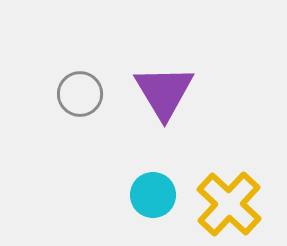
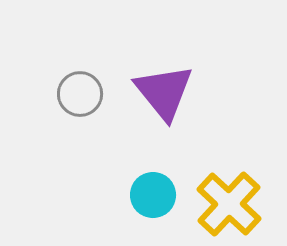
purple triangle: rotated 8 degrees counterclockwise
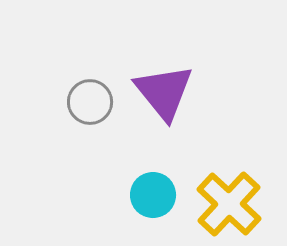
gray circle: moved 10 px right, 8 px down
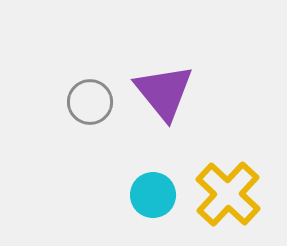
yellow cross: moved 1 px left, 10 px up
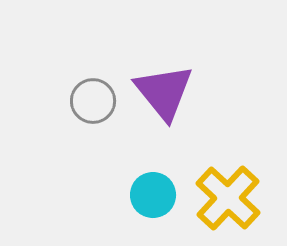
gray circle: moved 3 px right, 1 px up
yellow cross: moved 4 px down
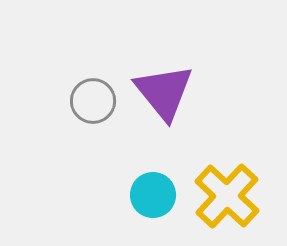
yellow cross: moved 1 px left, 2 px up
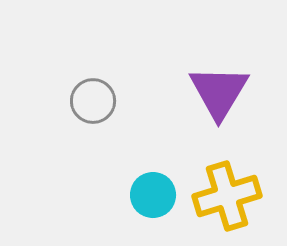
purple triangle: moved 55 px right; rotated 10 degrees clockwise
yellow cross: rotated 30 degrees clockwise
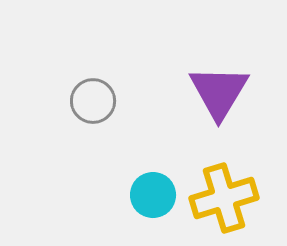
yellow cross: moved 3 px left, 2 px down
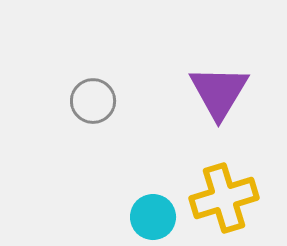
cyan circle: moved 22 px down
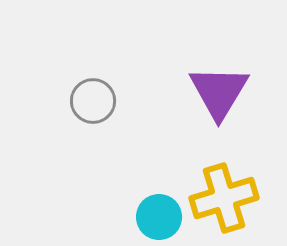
cyan circle: moved 6 px right
